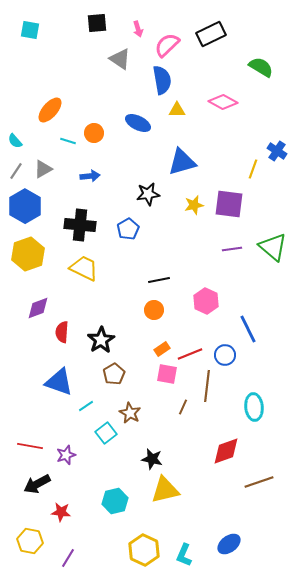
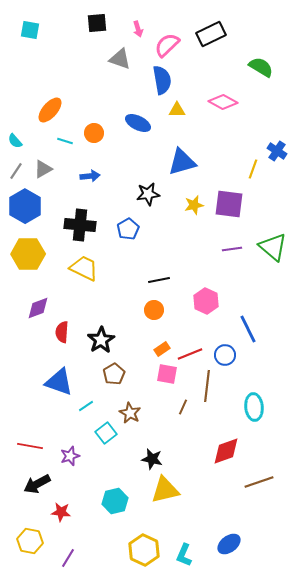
gray triangle at (120, 59): rotated 15 degrees counterclockwise
cyan line at (68, 141): moved 3 px left
yellow hexagon at (28, 254): rotated 20 degrees clockwise
purple star at (66, 455): moved 4 px right, 1 px down
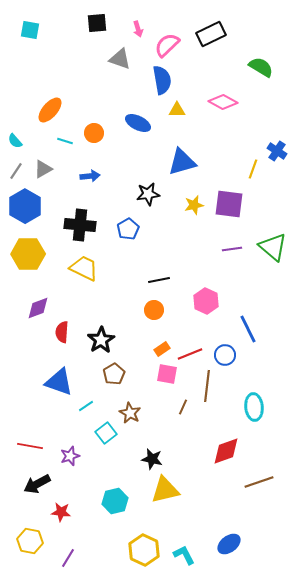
cyan L-shape at (184, 555): rotated 130 degrees clockwise
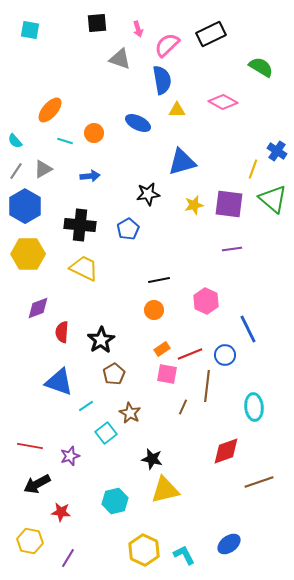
green triangle at (273, 247): moved 48 px up
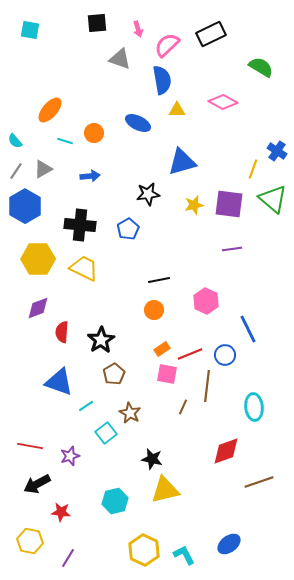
yellow hexagon at (28, 254): moved 10 px right, 5 px down
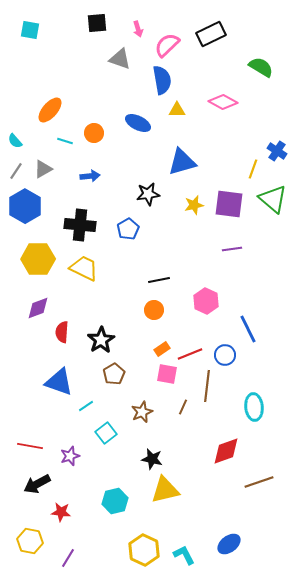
brown star at (130, 413): moved 12 px right, 1 px up; rotated 20 degrees clockwise
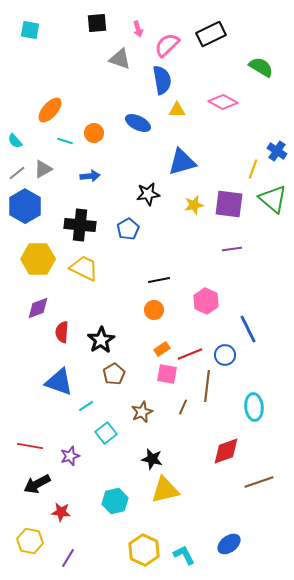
gray line at (16, 171): moved 1 px right, 2 px down; rotated 18 degrees clockwise
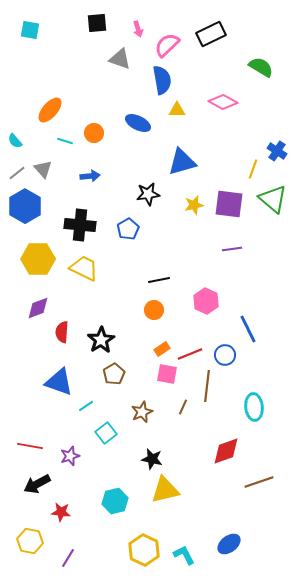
gray triangle at (43, 169): rotated 42 degrees counterclockwise
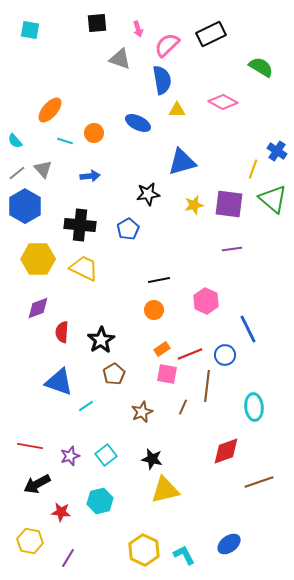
cyan square at (106, 433): moved 22 px down
cyan hexagon at (115, 501): moved 15 px left
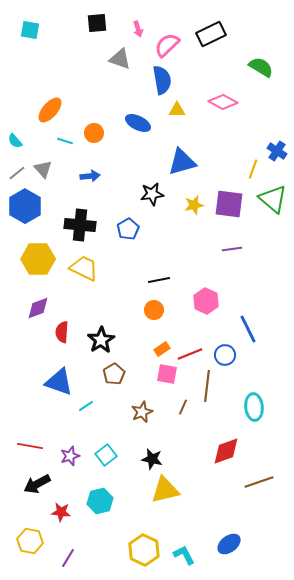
black star at (148, 194): moved 4 px right
